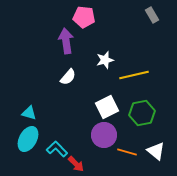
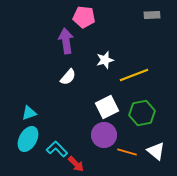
gray rectangle: rotated 63 degrees counterclockwise
yellow line: rotated 8 degrees counterclockwise
cyan triangle: rotated 35 degrees counterclockwise
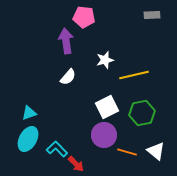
yellow line: rotated 8 degrees clockwise
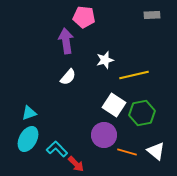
white square: moved 7 px right, 2 px up; rotated 30 degrees counterclockwise
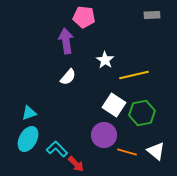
white star: rotated 24 degrees counterclockwise
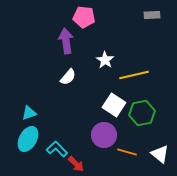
white triangle: moved 4 px right, 3 px down
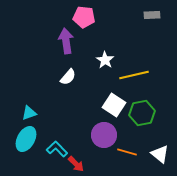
cyan ellipse: moved 2 px left
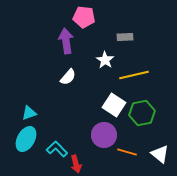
gray rectangle: moved 27 px left, 22 px down
red arrow: rotated 30 degrees clockwise
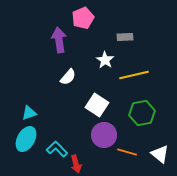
pink pentagon: moved 1 px left, 1 px down; rotated 30 degrees counterclockwise
purple arrow: moved 7 px left, 1 px up
white square: moved 17 px left
